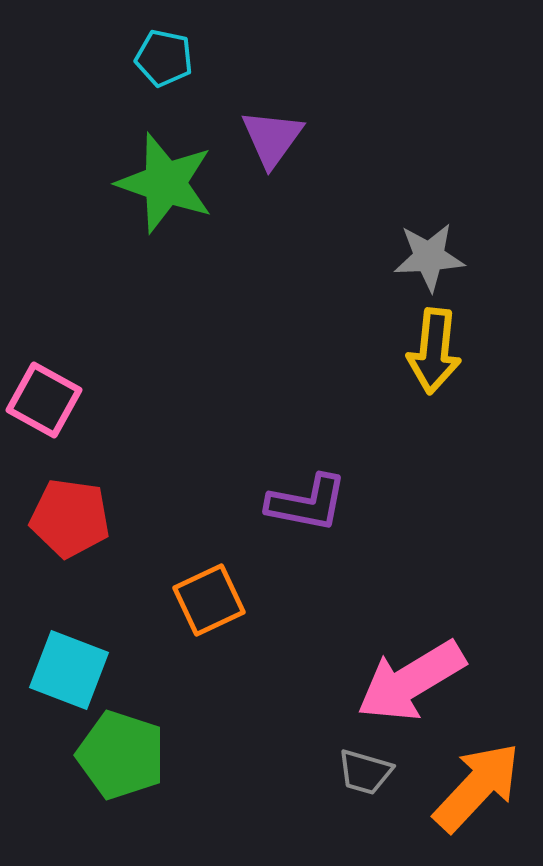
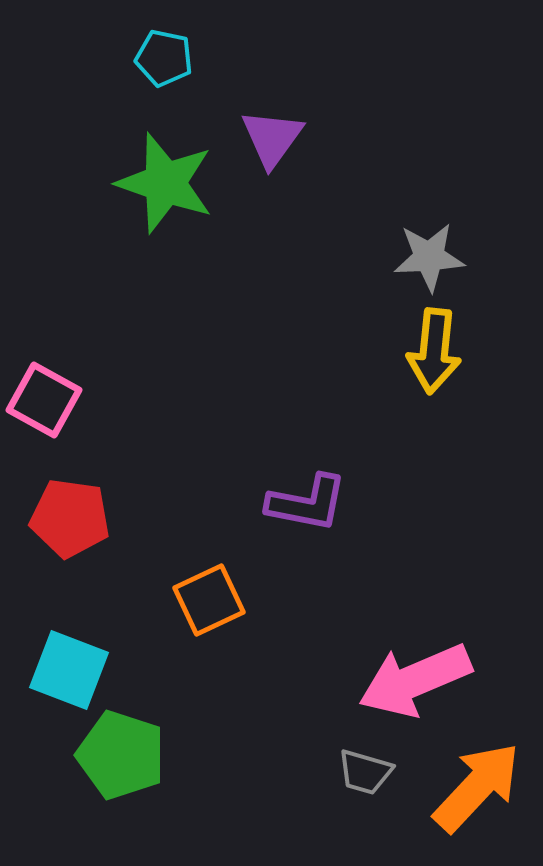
pink arrow: moved 4 px right, 1 px up; rotated 8 degrees clockwise
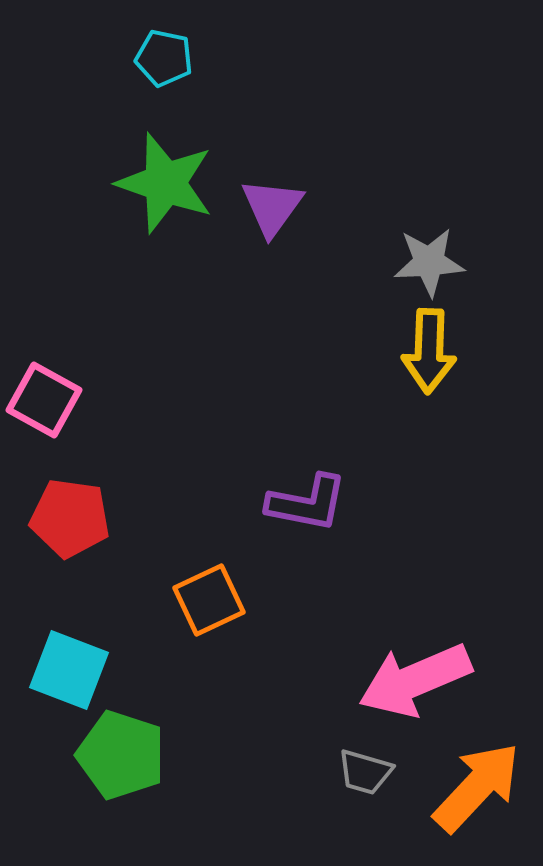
purple triangle: moved 69 px down
gray star: moved 5 px down
yellow arrow: moved 5 px left; rotated 4 degrees counterclockwise
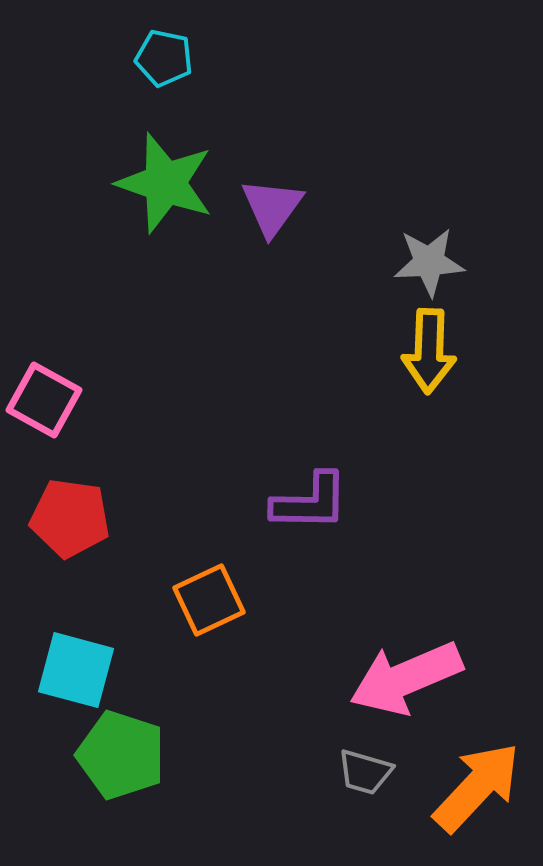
purple L-shape: moved 3 px right, 1 px up; rotated 10 degrees counterclockwise
cyan square: moved 7 px right; rotated 6 degrees counterclockwise
pink arrow: moved 9 px left, 2 px up
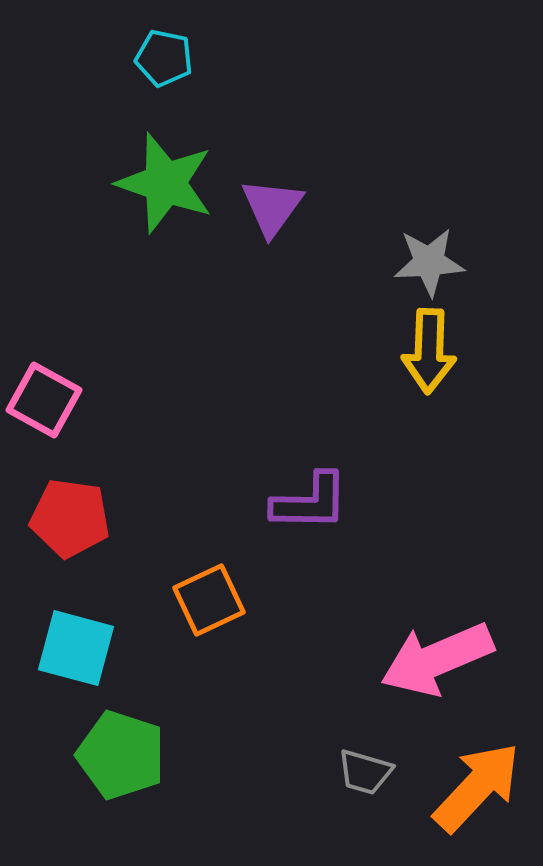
cyan square: moved 22 px up
pink arrow: moved 31 px right, 19 px up
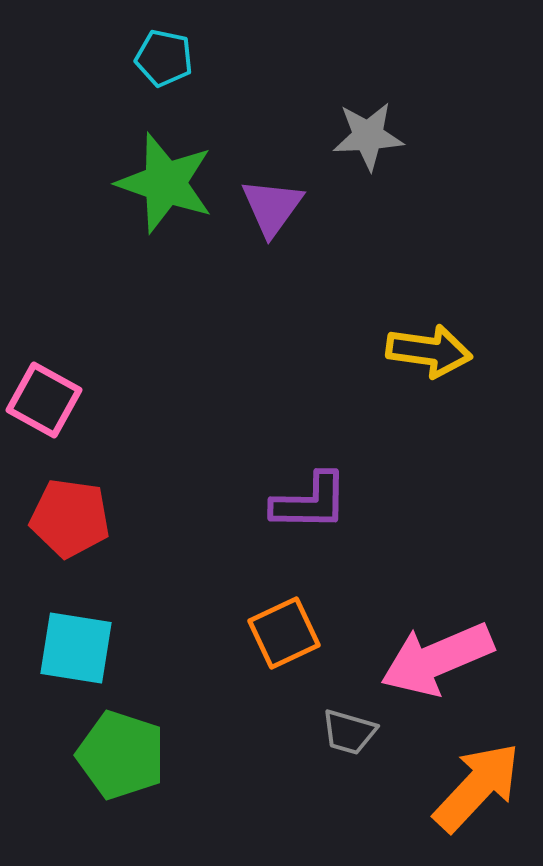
gray star: moved 61 px left, 126 px up
yellow arrow: rotated 84 degrees counterclockwise
orange square: moved 75 px right, 33 px down
cyan square: rotated 6 degrees counterclockwise
gray trapezoid: moved 16 px left, 40 px up
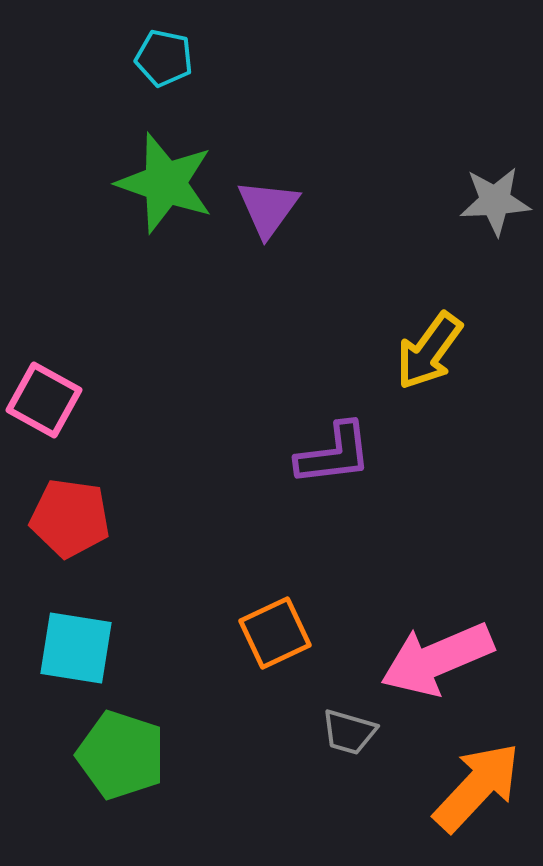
gray star: moved 127 px right, 65 px down
purple triangle: moved 4 px left, 1 px down
yellow arrow: rotated 118 degrees clockwise
purple L-shape: moved 24 px right, 48 px up; rotated 8 degrees counterclockwise
orange square: moved 9 px left
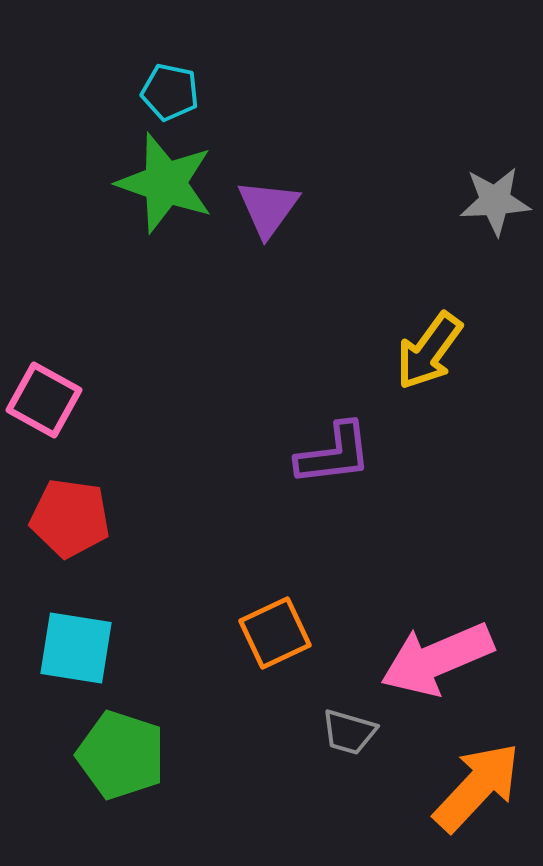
cyan pentagon: moved 6 px right, 34 px down
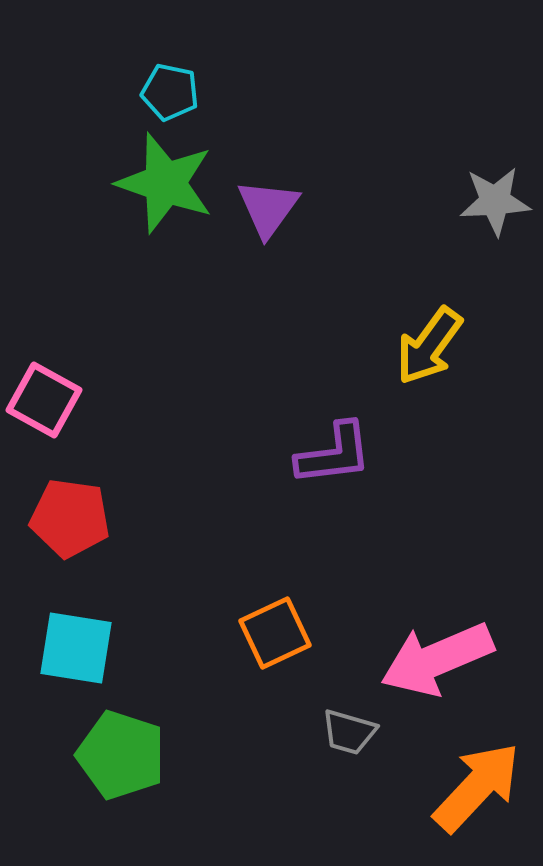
yellow arrow: moved 5 px up
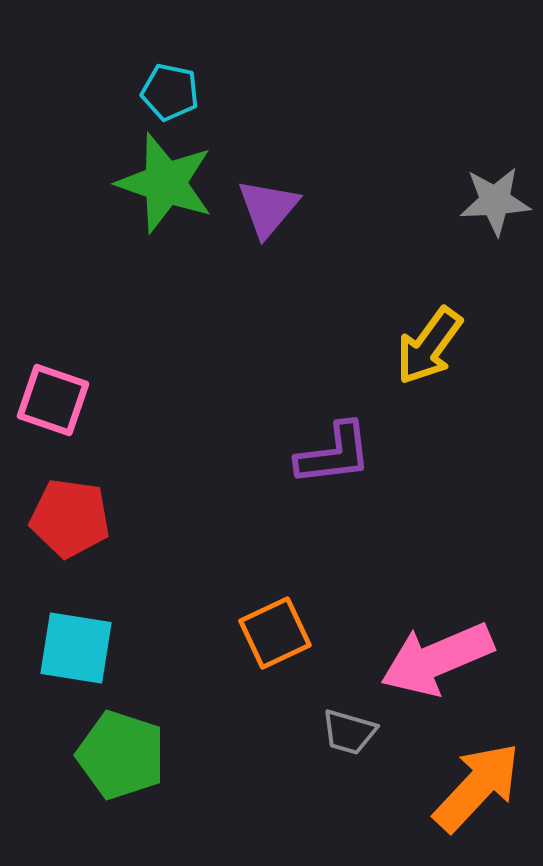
purple triangle: rotated 4 degrees clockwise
pink square: moved 9 px right; rotated 10 degrees counterclockwise
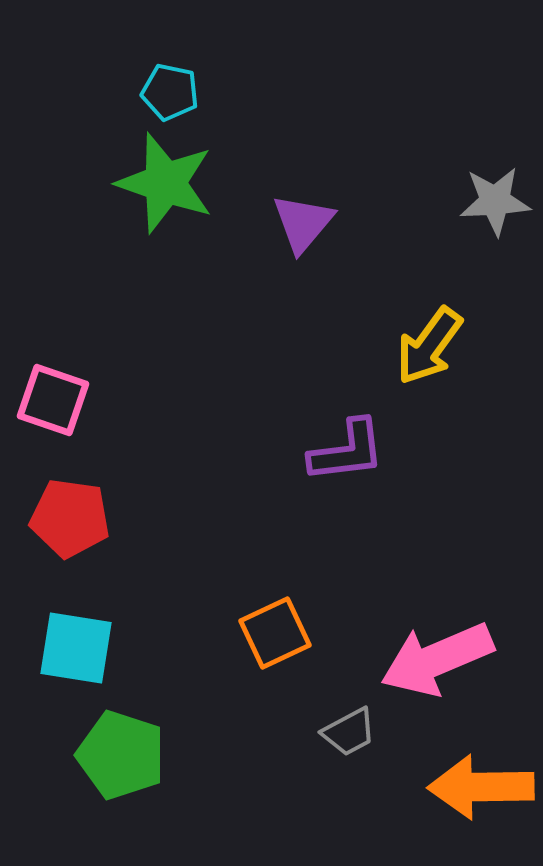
purple triangle: moved 35 px right, 15 px down
purple L-shape: moved 13 px right, 3 px up
gray trapezoid: rotated 44 degrees counterclockwise
orange arrow: moved 4 px right; rotated 134 degrees counterclockwise
